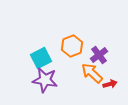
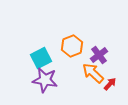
orange arrow: moved 1 px right
red arrow: rotated 32 degrees counterclockwise
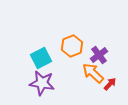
purple star: moved 3 px left, 3 px down
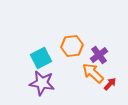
orange hexagon: rotated 15 degrees clockwise
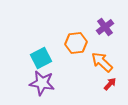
orange hexagon: moved 4 px right, 3 px up
purple cross: moved 6 px right, 28 px up
orange arrow: moved 9 px right, 11 px up
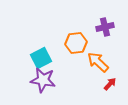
purple cross: rotated 24 degrees clockwise
orange arrow: moved 4 px left
purple star: moved 1 px right, 3 px up
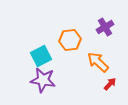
purple cross: rotated 18 degrees counterclockwise
orange hexagon: moved 6 px left, 3 px up
cyan square: moved 2 px up
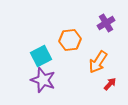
purple cross: moved 1 px right, 4 px up
orange arrow: rotated 100 degrees counterclockwise
purple star: rotated 10 degrees clockwise
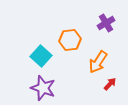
cyan square: rotated 20 degrees counterclockwise
purple star: moved 8 px down
